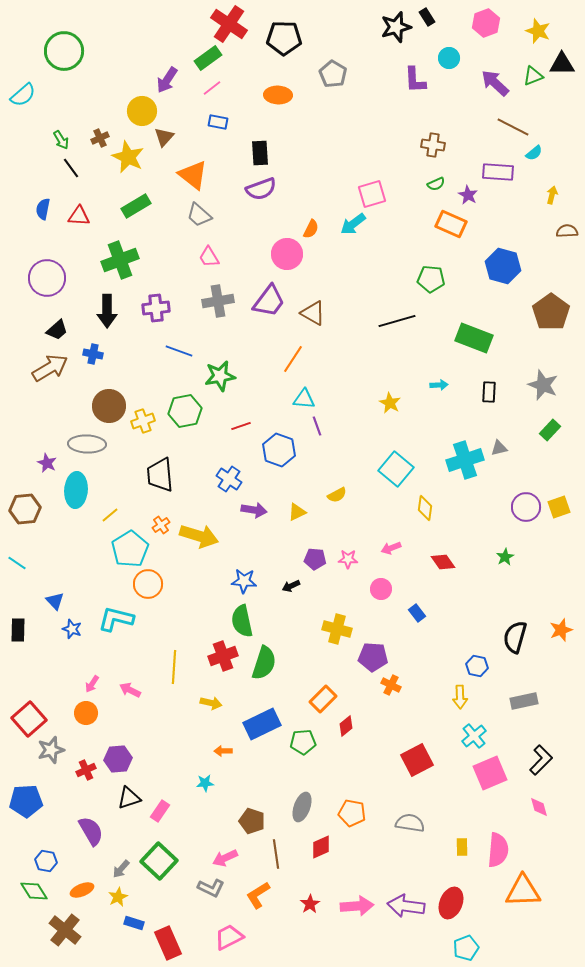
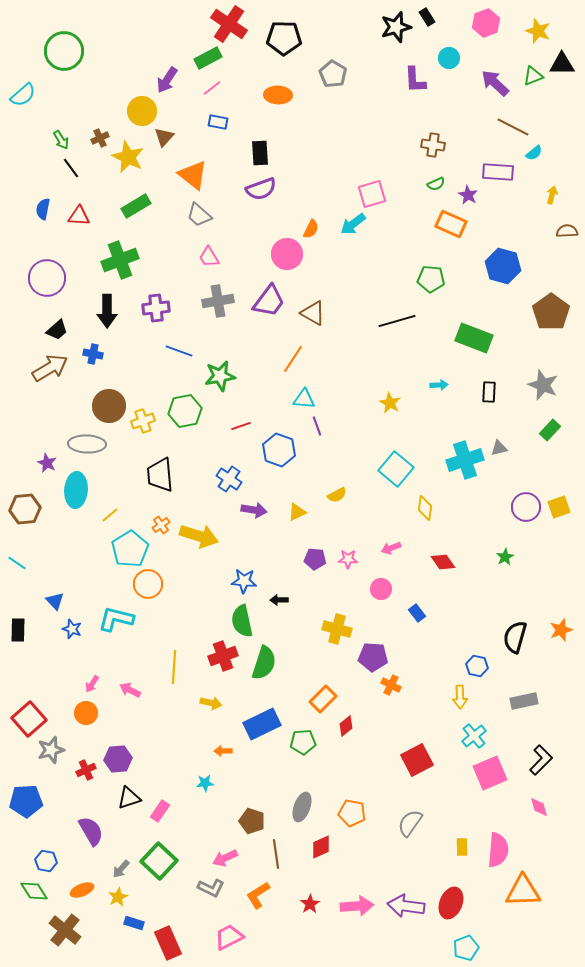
green rectangle at (208, 58): rotated 8 degrees clockwise
black arrow at (291, 586): moved 12 px left, 14 px down; rotated 24 degrees clockwise
gray semicircle at (410, 823): rotated 64 degrees counterclockwise
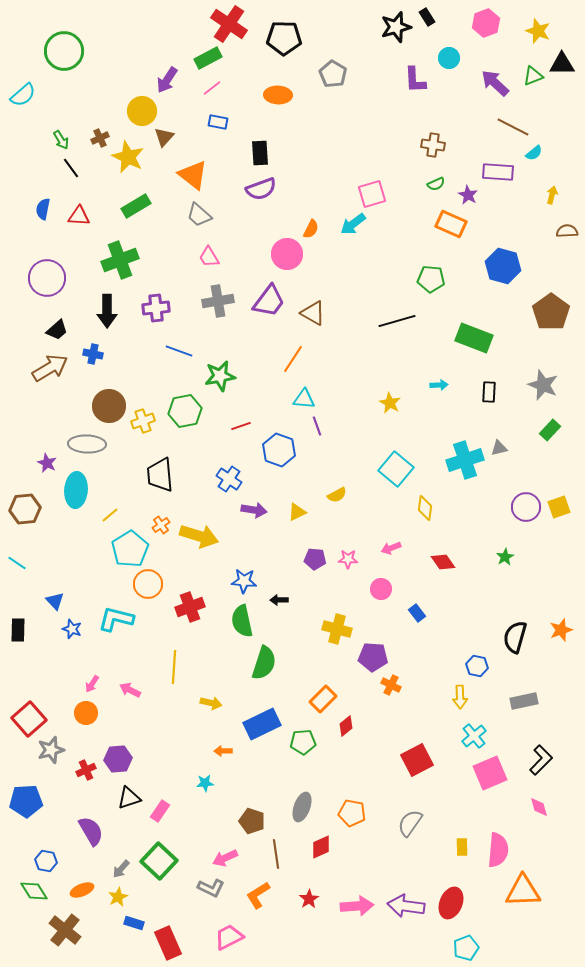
red cross at (223, 656): moved 33 px left, 49 px up
red star at (310, 904): moved 1 px left, 5 px up
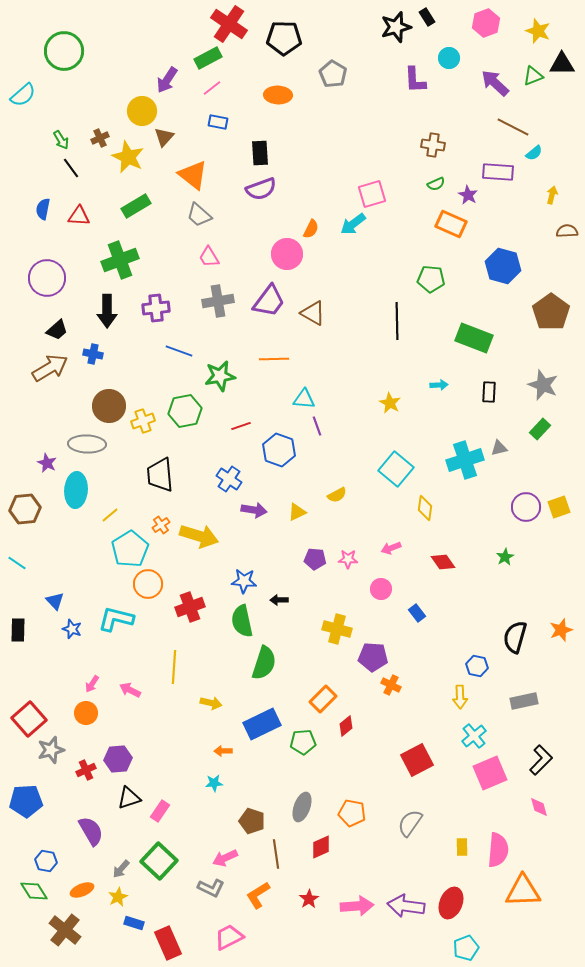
black line at (397, 321): rotated 75 degrees counterclockwise
orange line at (293, 359): moved 19 px left; rotated 56 degrees clockwise
green rectangle at (550, 430): moved 10 px left, 1 px up
cyan star at (205, 783): moved 9 px right
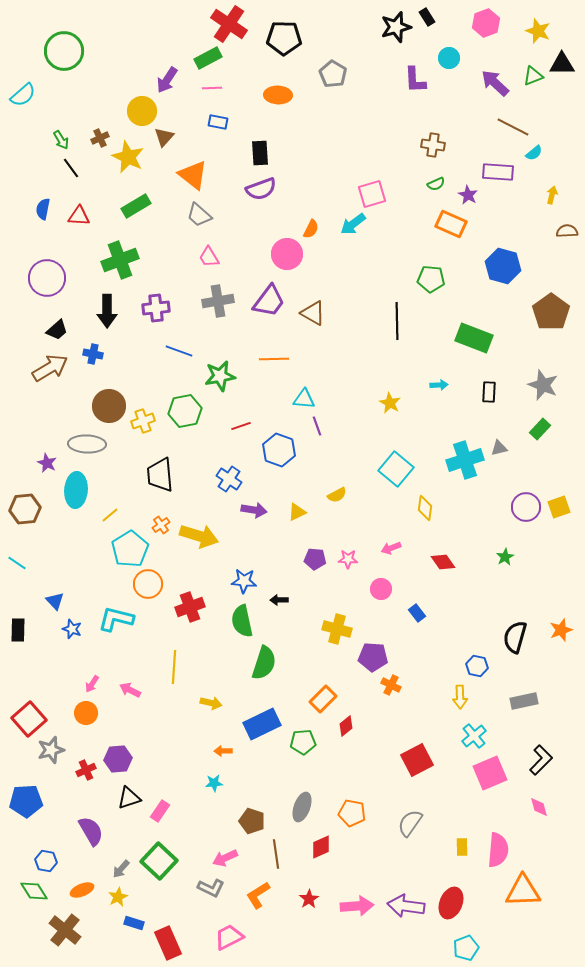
pink line at (212, 88): rotated 36 degrees clockwise
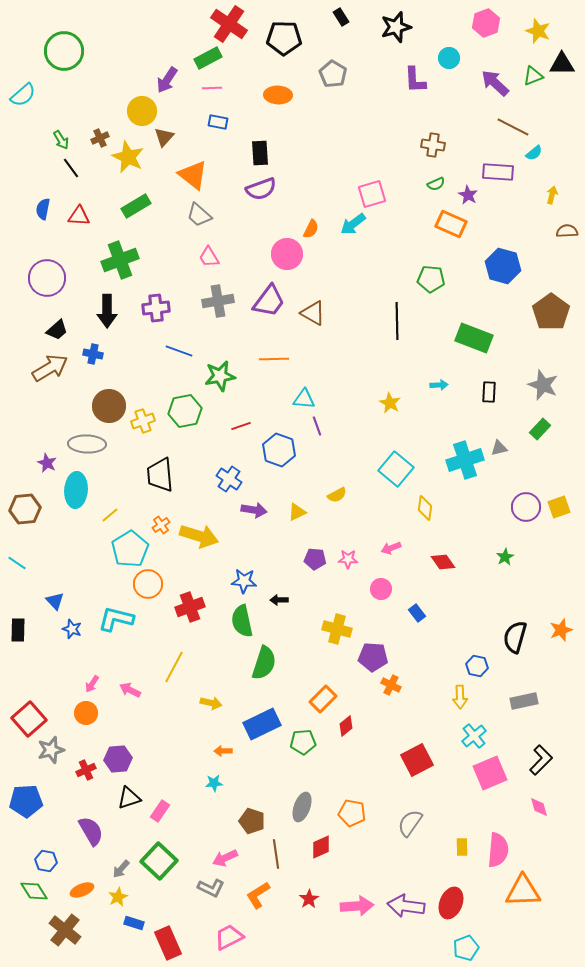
black rectangle at (427, 17): moved 86 px left
yellow line at (174, 667): rotated 24 degrees clockwise
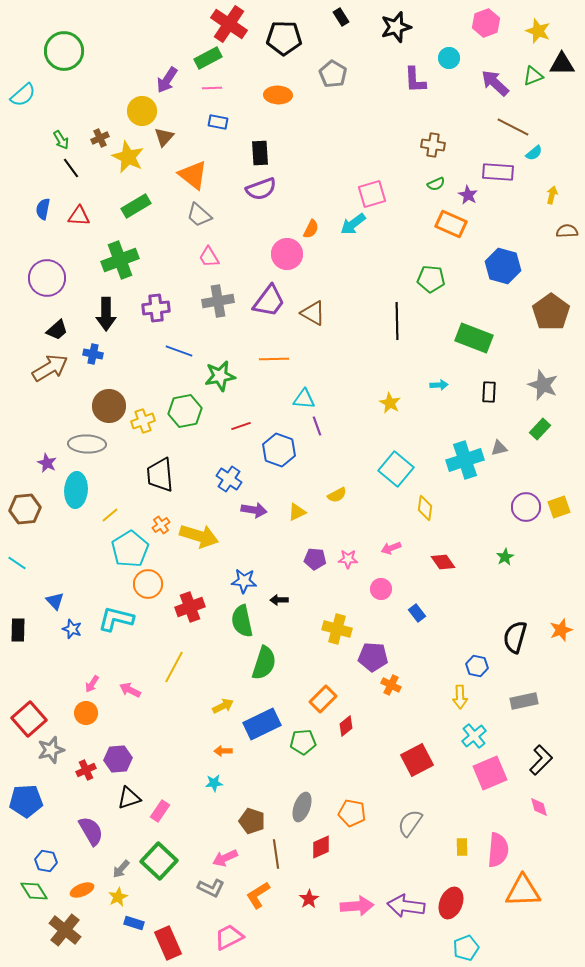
black arrow at (107, 311): moved 1 px left, 3 px down
yellow arrow at (211, 703): moved 12 px right, 3 px down; rotated 40 degrees counterclockwise
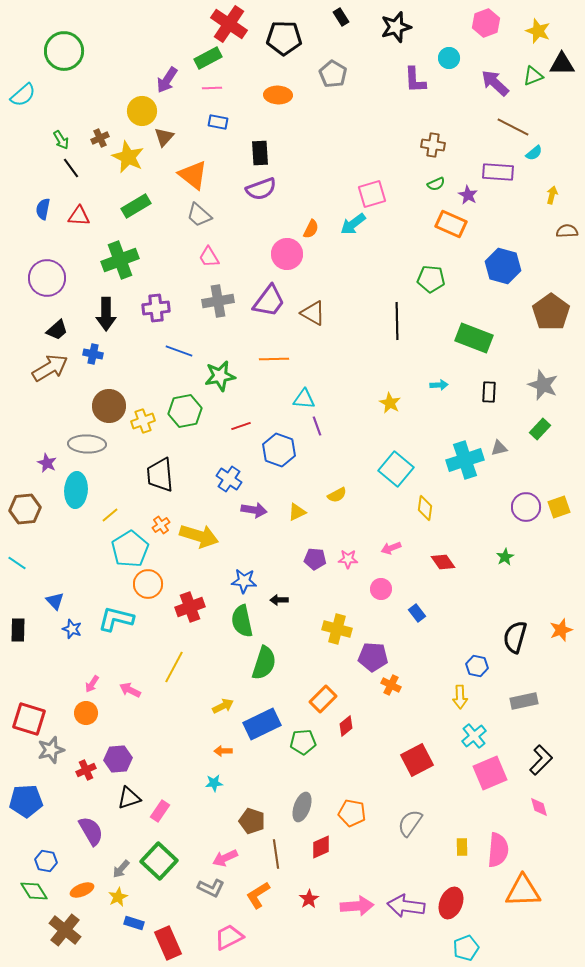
red square at (29, 719): rotated 32 degrees counterclockwise
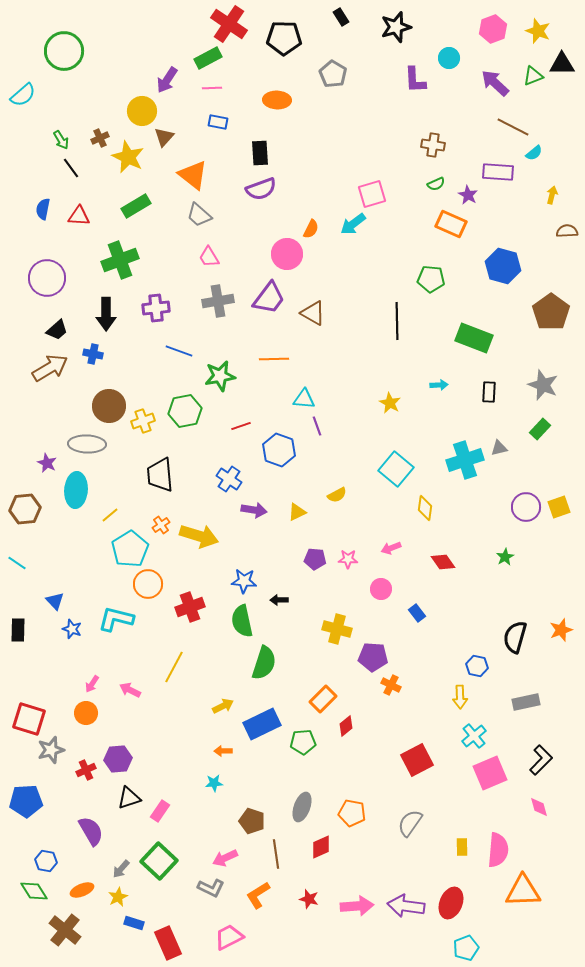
pink hexagon at (486, 23): moved 7 px right, 6 px down
orange ellipse at (278, 95): moved 1 px left, 5 px down
purple trapezoid at (269, 301): moved 3 px up
gray rectangle at (524, 701): moved 2 px right, 1 px down
red star at (309, 899): rotated 24 degrees counterclockwise
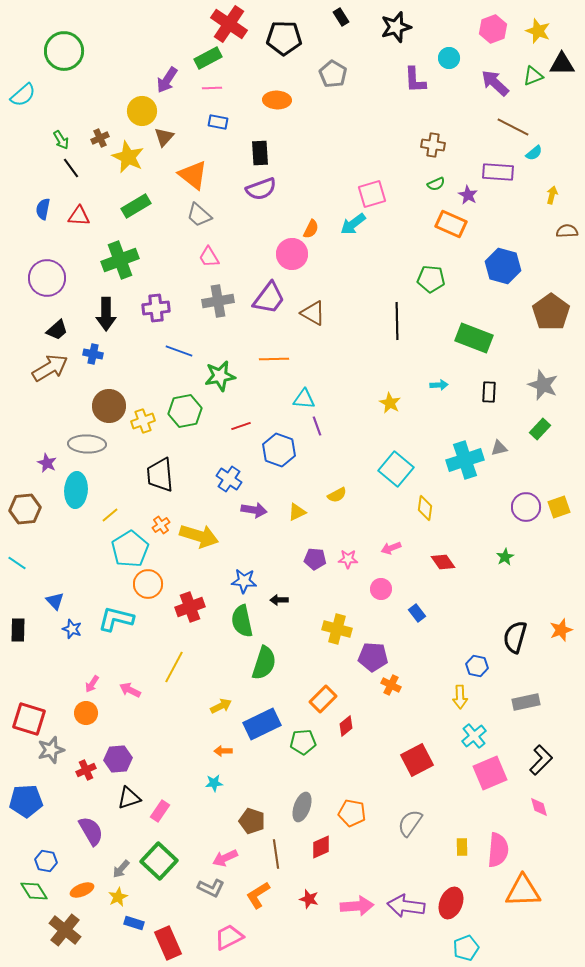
pink circle at (287, 254): moved 5 px right
yellow arrow at (223, 706): moved 2 px left
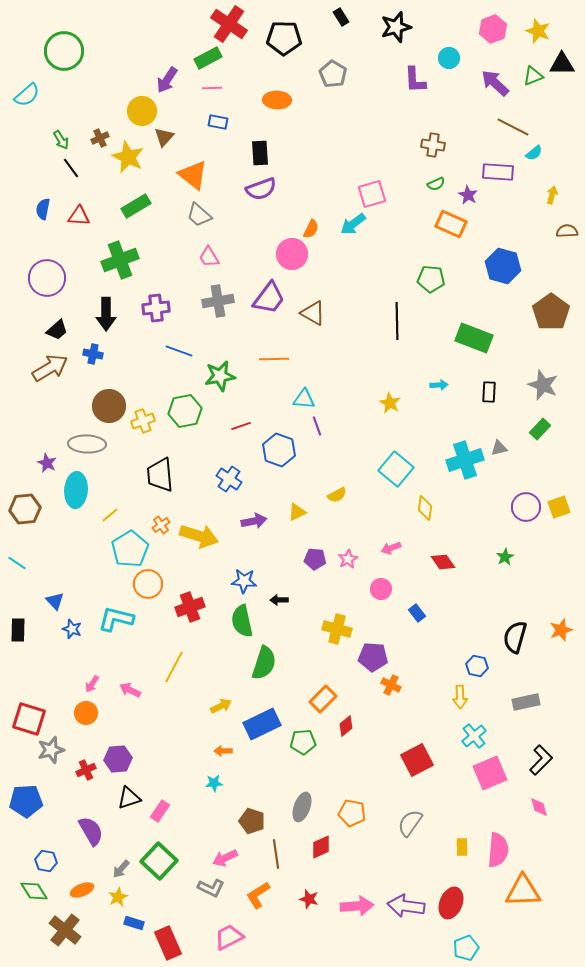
cyan semicircle at (23, 95): moved 4 px right
purple arrow at (254, 510): moved 11 px down; rotated 20 degrees counterclockwise
pink star at (348, 559): rotated 30 degrees counterclockwise
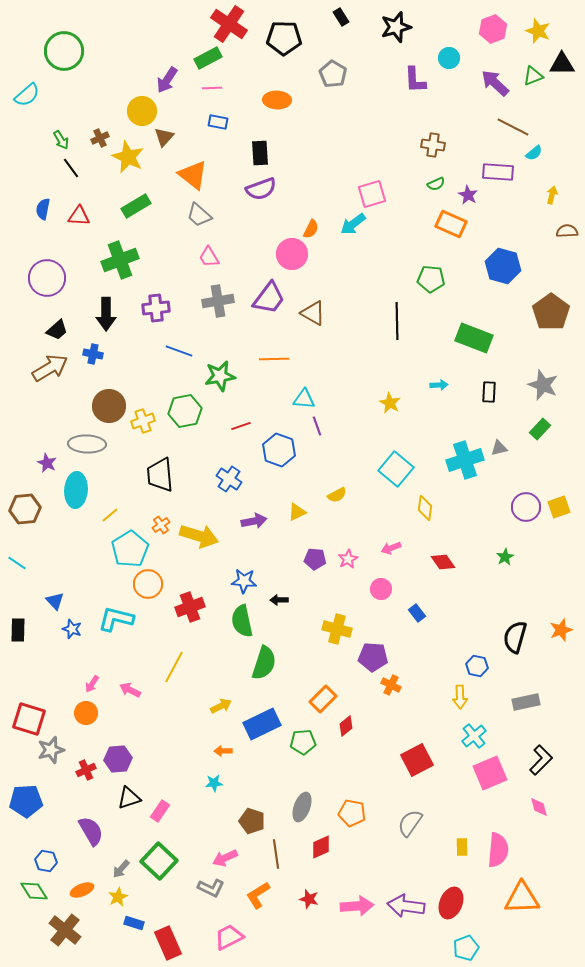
orange triangle at (523, 891): moved 1 px left, 7 px down
